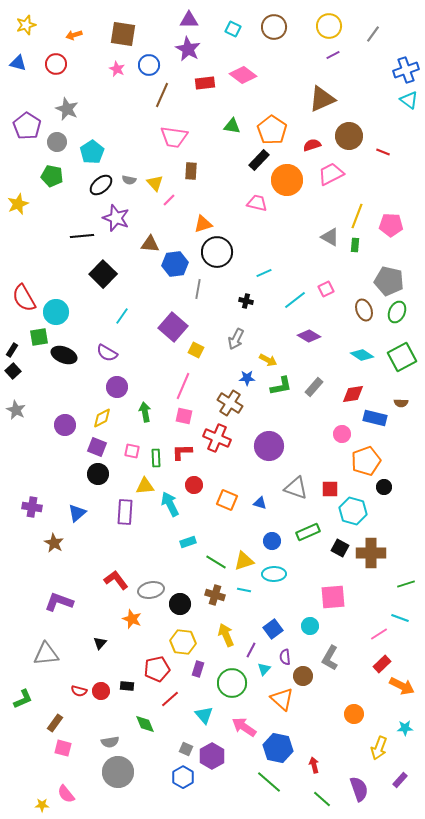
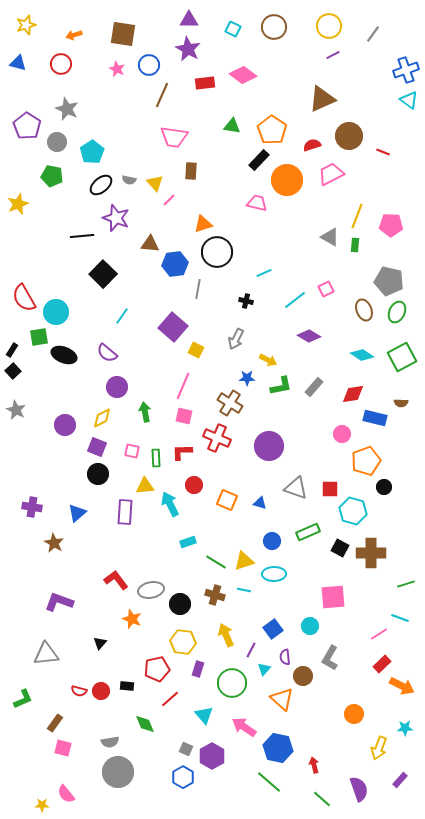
red circle at (56, 64): moved 5 px right
purple semicircle at (107, 353): rotated 10 degrees clockwise
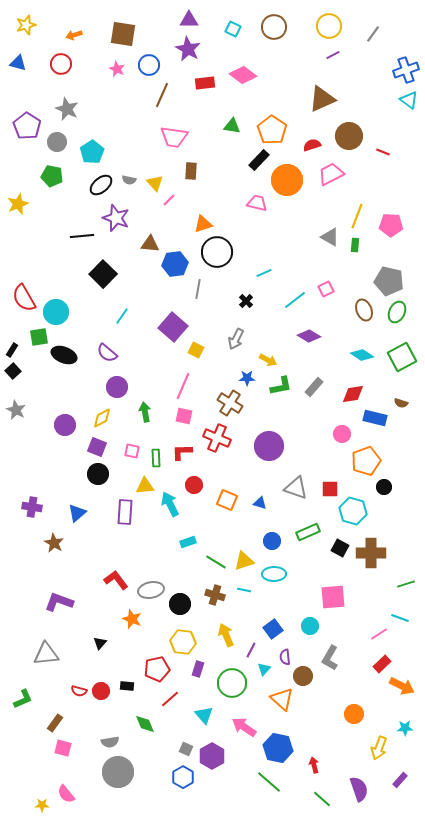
black cross at (246, 301): rotated 32 degrees clockwise
brown semicircle at (401, 403): rotated 16 degrees clockwise
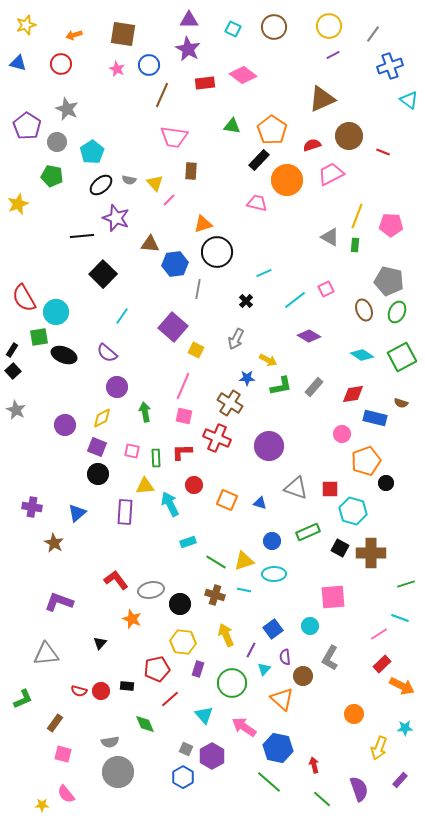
blue cross at (406, 70): moved 16 px left, 4 px up
black circle at (384, 487): moved 2 px right, 4 px up
pink square at (63, 748): moved 6 px down
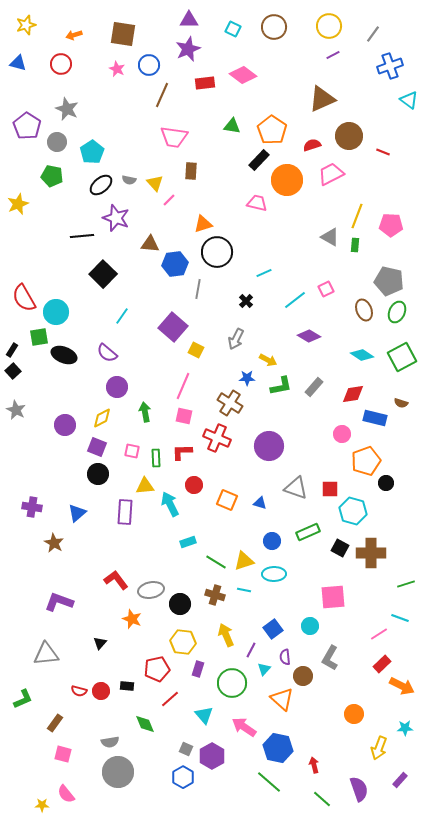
purple star at (188, 49): rotated 20 degrees clockwise
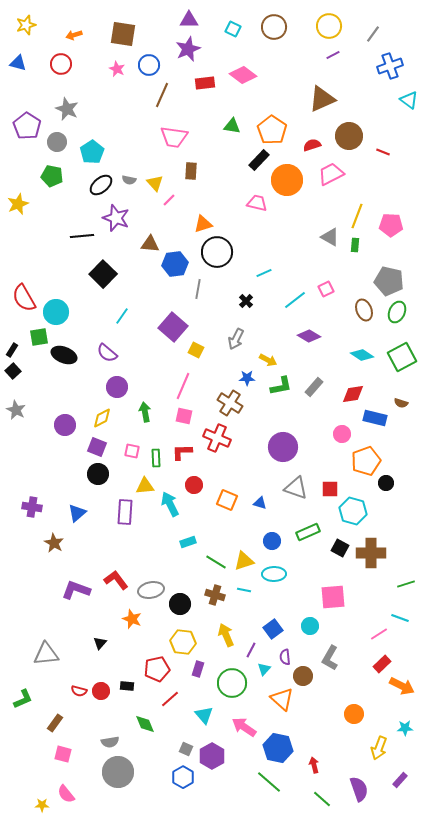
purple circle at (269, 446): moved 14 px right, 1 px down
purple L-shape at (59, 602): moved 17 px right, 12 px up
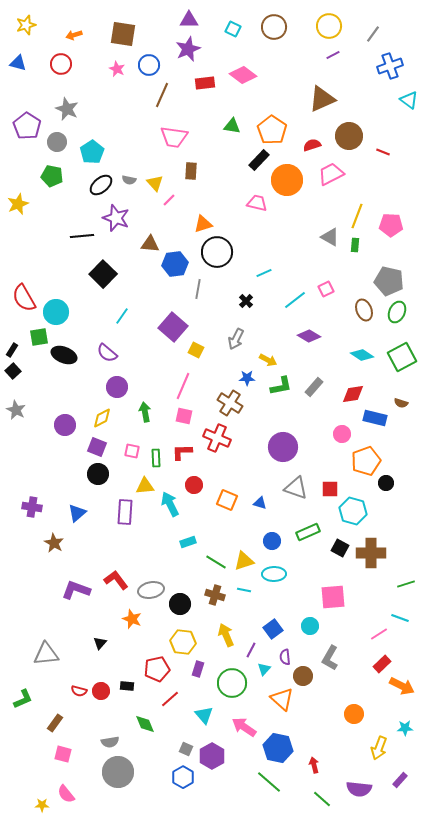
purple semicircle at (359, 789): rotated 115 degrees clockwise
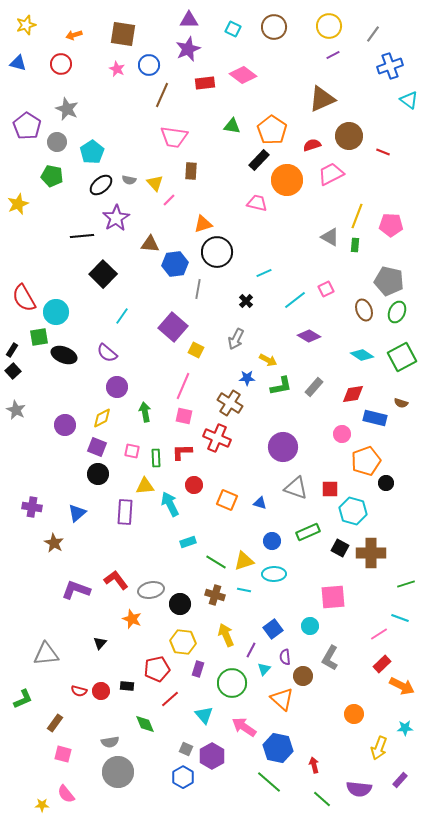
purple star at (116, 218): rotated 20 degrees clockwise
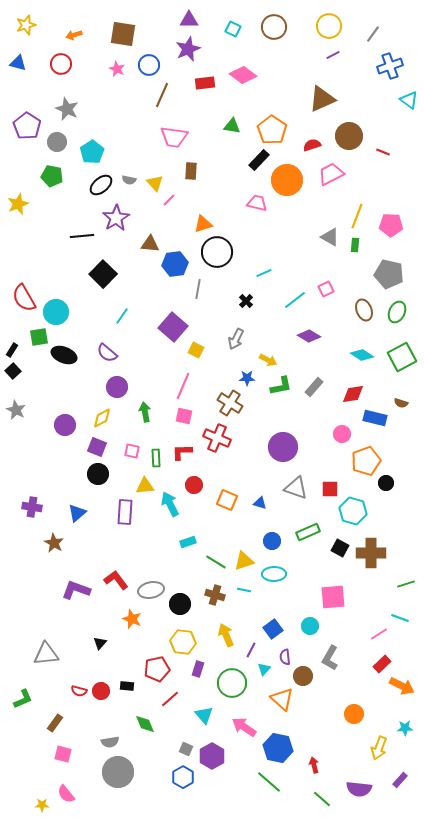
gray pentagon at (389, 281): moved 7 px up
